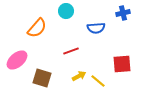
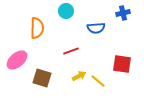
orange semicircle: rotated 40 degrees counterclockwise
red square: rotated 12 degrees clockwise
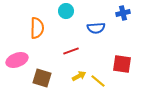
pink ellipse: rotated 20 degrees clockwise
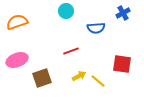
blue cross: rotated 16 degrees counterclockwise
orange semicircle: moved 20 px left, 6 px up; rotated 110 degrees counterclockwise
brown square: rotated 36 degrees counterclockwise
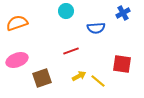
orange semicircle: moved 1 px down
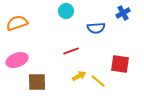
red square: moved 2 px left
brown square: moved 5 px left, 4 px down; rotated 18 degrees clockwise
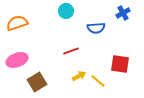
brown square: rotated 30 degrees counterclockwise
